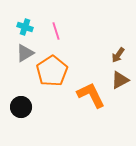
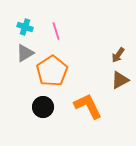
orange L-shape: moved 3 px left, 11 px down
black circle: moved 22 px right
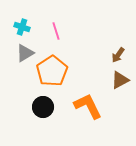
cyan cross: moved 3 px left
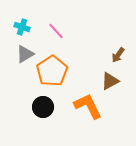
pink line: rotated 24 degrees counterclockwise
gray triangle: moved 1 px down
brown triangle: moved 10 px left, 1 px down
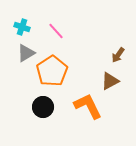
gray triangle: moved 1 px right, 1 px up
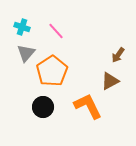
gray triangle: rotated 18 degrees counterclockwise
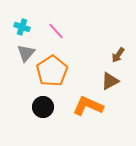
orange L-shape: rotated 40 degrees counterclockwise
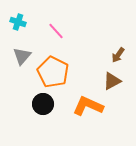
cyan cross: moved 4 px left, 5 px up
gray triangle: moved 4 px left, 3 px down
orange pentagon: moved 1 px right, 1 px down; rotated 12 degrees counterclockwise
brown triangle: moved 2 px right
black circle: moved 3 px up
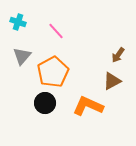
orange pentagon: rotated 16 degrees clockwise
black circle: moved 2 px right, 1 px up
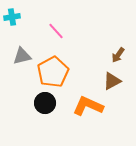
cyan cross: moved 6 px left, 5 px up; rotated 28 degrees counterclockwise
gray triangle: rotated 36 degrees clockwise
